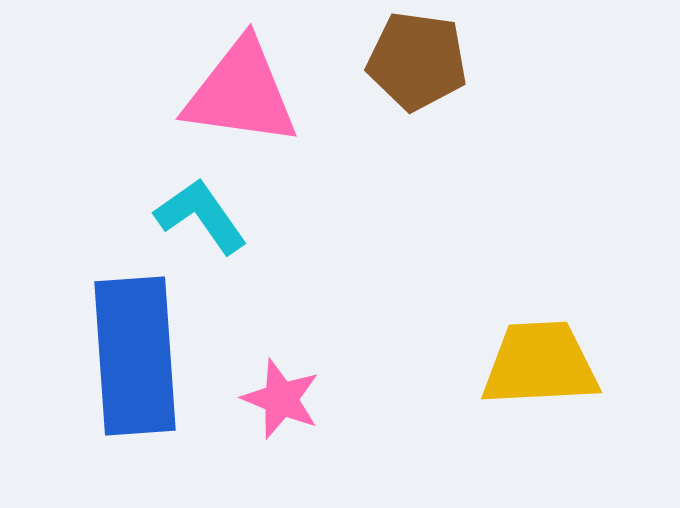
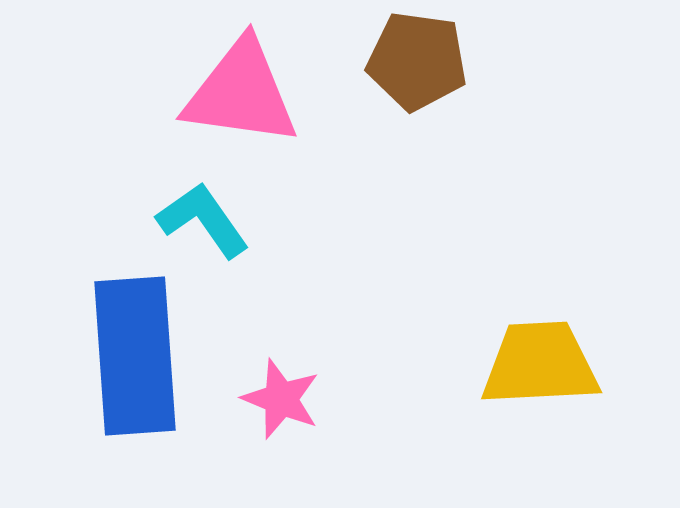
cyan L-shape: moved 2 px right, 4 px down
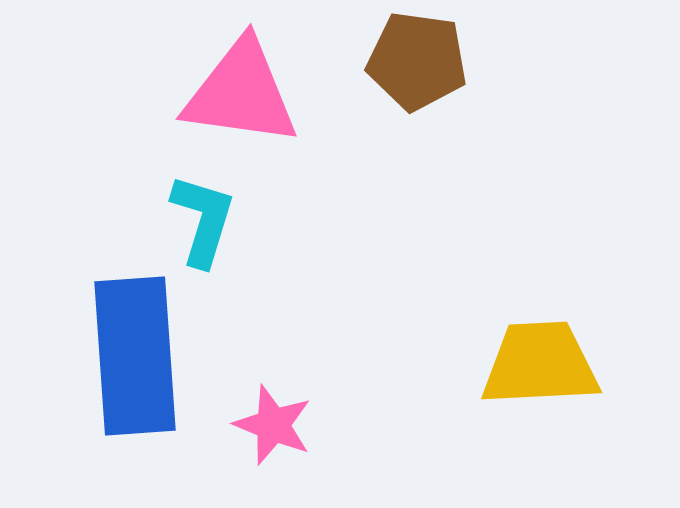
cyan L-shape: rotated 52 degrees clockwise
pink star: moved 8 px left, 26 px down
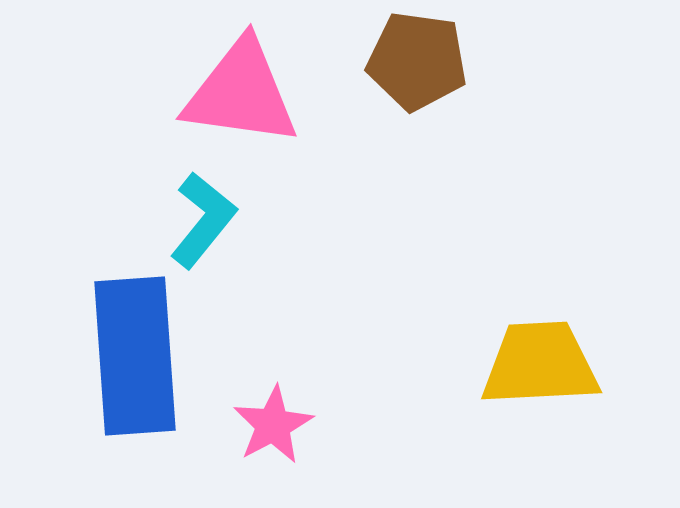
cyan L-shape: rotated 22 degrees clockwise
pink star: rotated 22 degrees clockwise
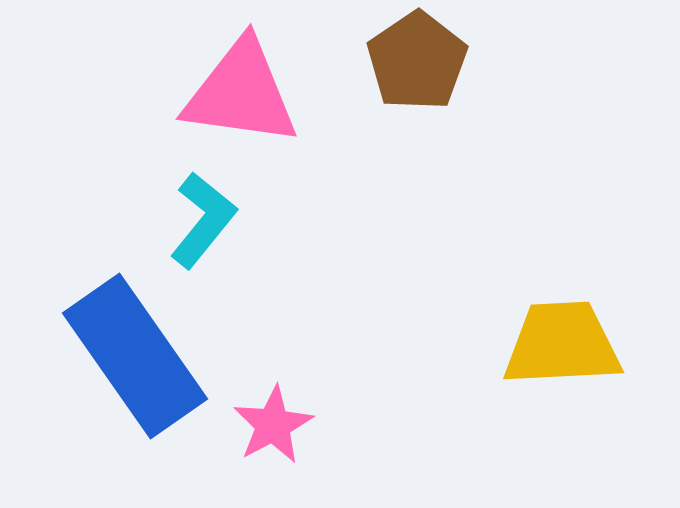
brown pentagon: rotated 30 degrees clockwise
blue rectangle: rotated 31 degrees counterclockwise
yellow trapezoid: moved 22 px right, 20 px up
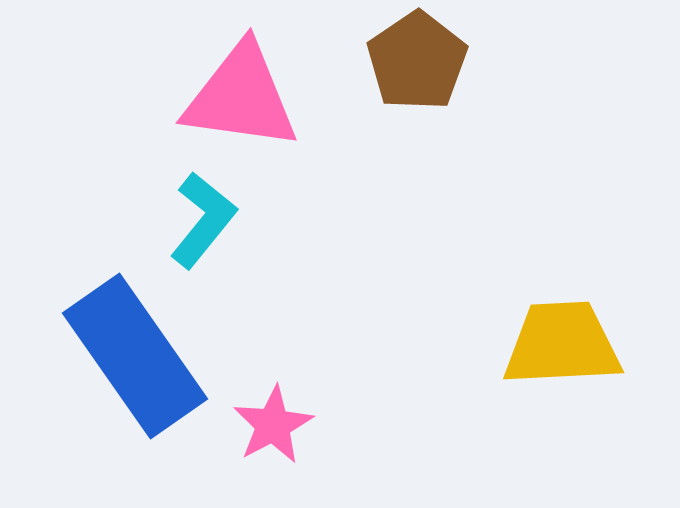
pink triangle: moved 4 px down
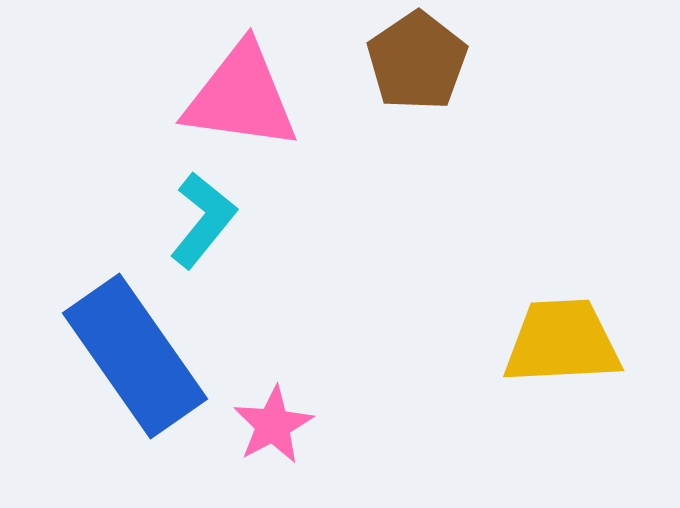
yellow trapezoid: moved 2 px up
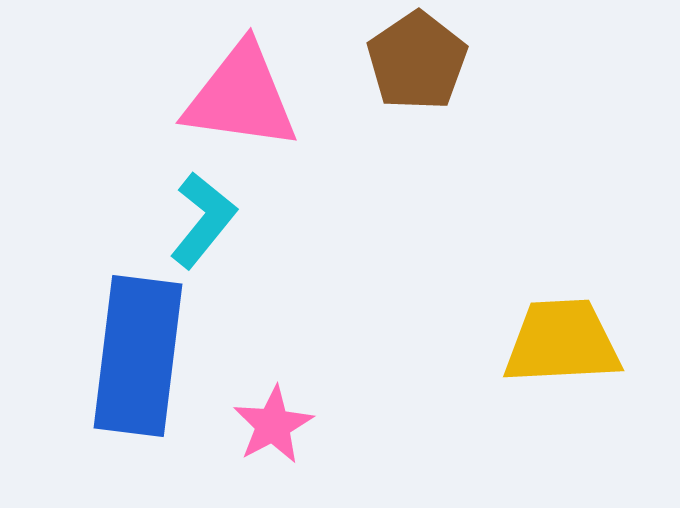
blue rectangle: moved 3 px right; rotated 42 degrees clockwise
